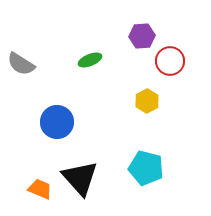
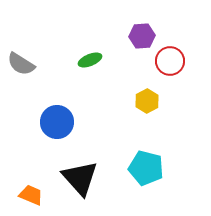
orange trapezoid: moved 9 px left, 6 px down
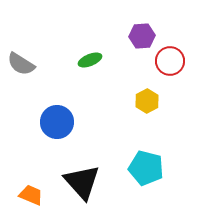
black triangle: moved 2 px right, 4 px down
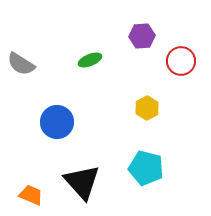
red circle: moved 11 px right
yellow hexagon: moved 7 px down
